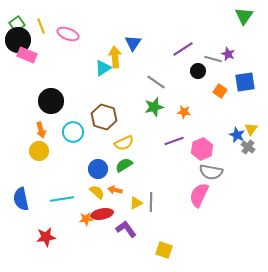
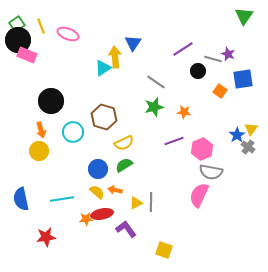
blue square at (245, 82): moved 2 px left, 3 px up
blue star at (237, 135): rotated 14 degrees clockwise
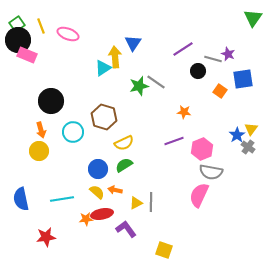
green triangle at (244, 16): moved 9 px right, 2 px down
green star at (154, 107): moved 15 px left, 21 px up
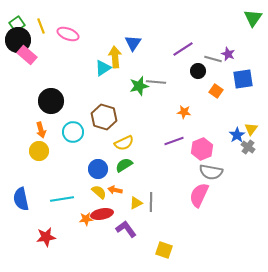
pink rectangle at (27, 55): rotated 18 degrees clockwise
gray line at (156, 82): rotated 30 degrees counterclockwise
orange square at (220, 91): moved 4 px left
yellow semicircle at (97, 192): moved 2 px right
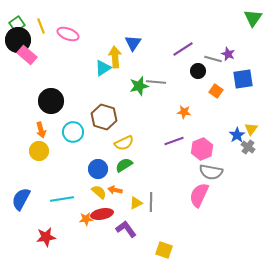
blue semicircle at (21, 199): rotated 40 degrees clockwise
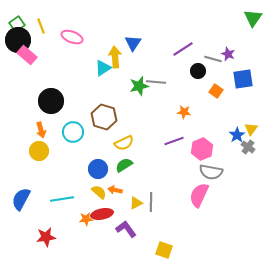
pink ellipse at (68, 34): moved 4 px right, 3 px down
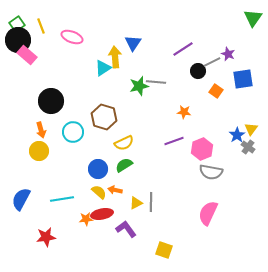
gray line at (213, 59): moved 1 px left, 3 px down; rotated 42 degrees counterclockwise
pink semicircle at (199, 195): moved 9 px right, 18 px down
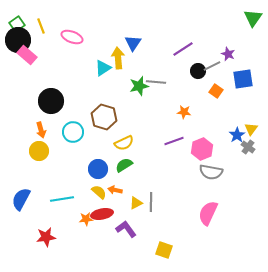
yellow arrow at (115, 57): moved 3 px right, 1 px down
gray line at (212, 62): moved 4 px down
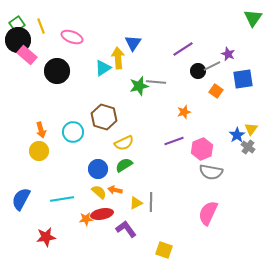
black circle at (51, 101): moved 6 px right, 30 px up
orange star at (184, 112): rotated 24 degrees counterclockwise
